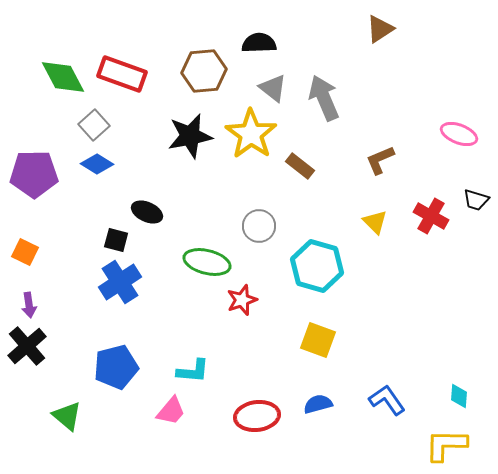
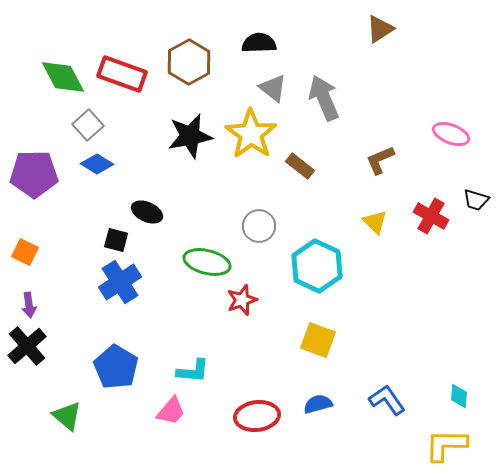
brown hexagon: moved 15 px left, 9 px up; rotated 24 degrees counterclockwise
gray square: moved 6 px left
pink ellipse: moved 8 px left
cyan hexagon: rotated 9 degrees clockwise
blue pentagon: rotated 27 degrees counterclockwise
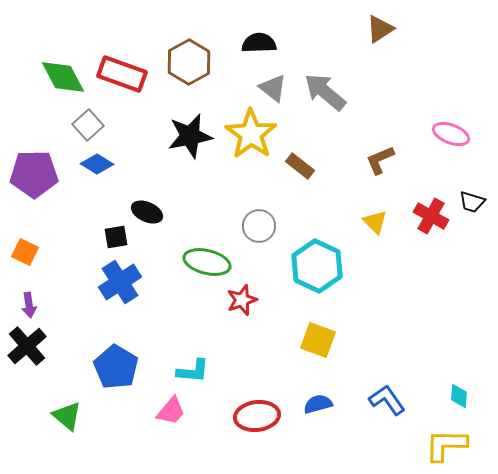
gray arrow: moved 1 px right, 6 px up; rotated 27 degrees counterclockwise
black trapezoid: moved 4 px left, 2 px down
black square: moved 3 px up; rotated 25 degrees counterclockwise
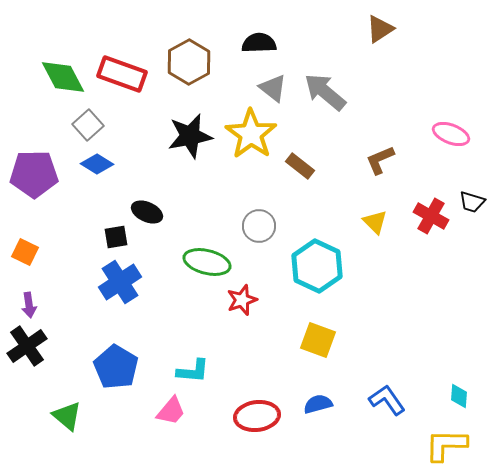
black cross: rotated 6 degrees clockwise
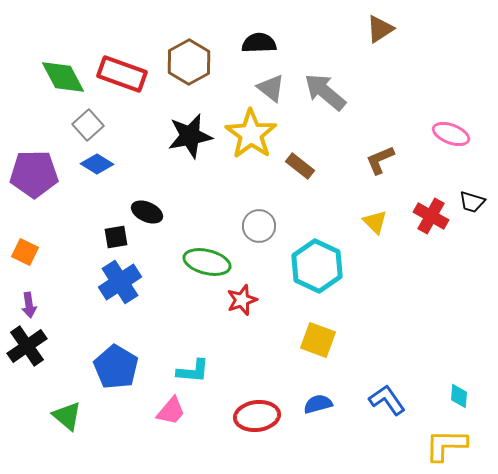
gray triangle: moved 2 px left
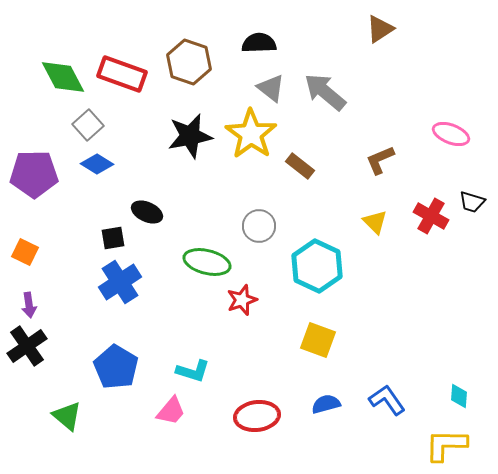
brown hexagon: rotated 12 degrees counterclockwise
black square: moved 3 px left, 1 px down
cyan L-shape: rotated 12 degrees clockwise
blue semicircle: moved 8 px right
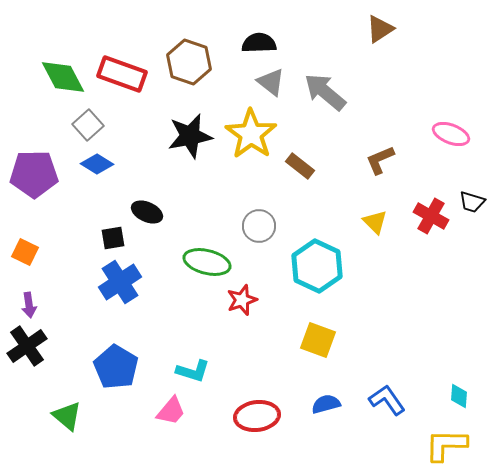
gray triangle: moved 6 px up
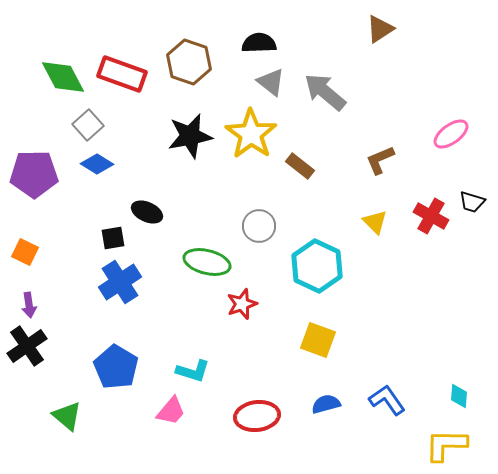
pink ellipse: rotated 57 degrees counterclockwise
red star: moved 4 px down
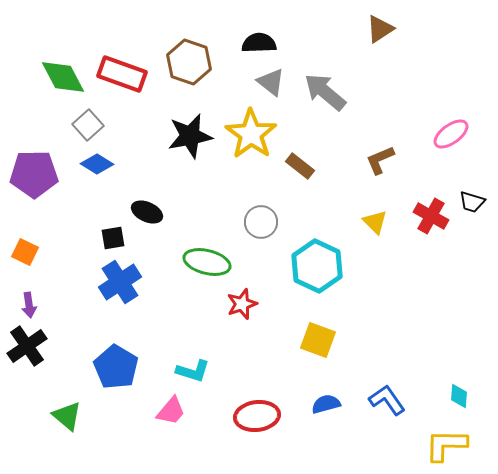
gray circle: moved 2 px right, 4 px up
